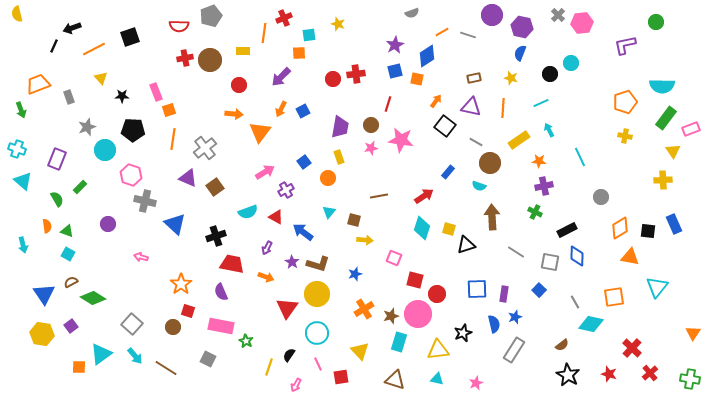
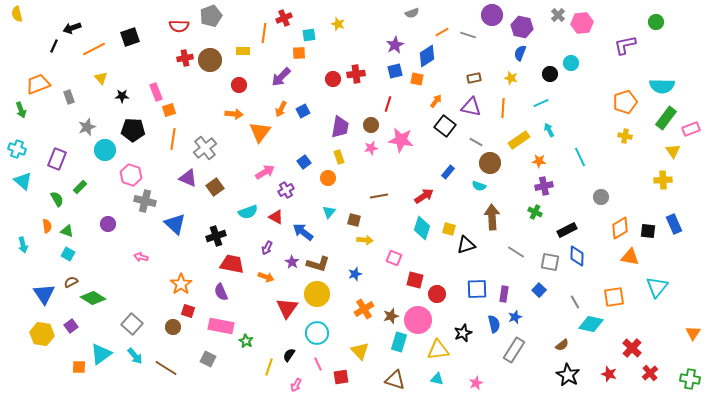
pink circle at (418, 314): moved 6 px down
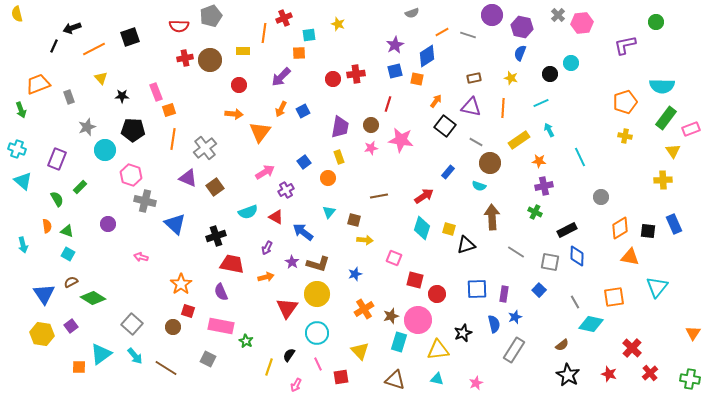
orange arrow at (266, 277): rotated 35 degrees counterclockwise
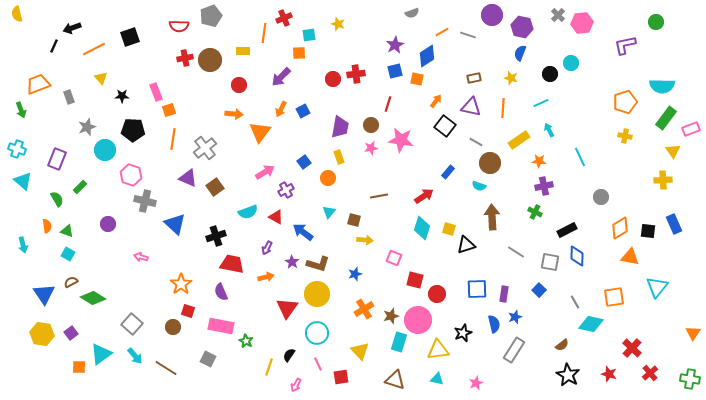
purple square at (71, 326): moved 7 px down
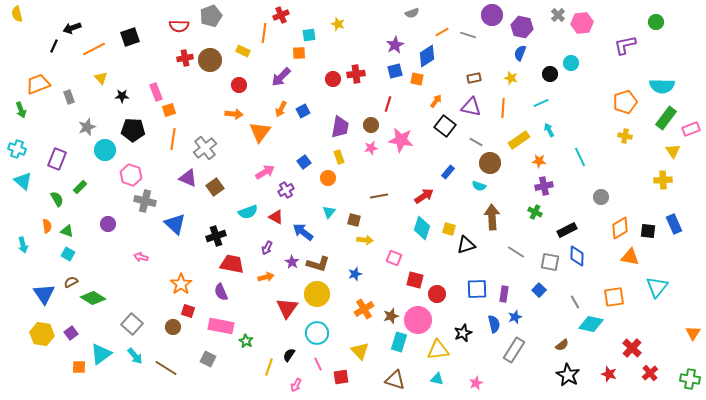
red cross at (284, 18): moved 3 px left, 3 px up
yellow rectangle at (243, 51): rotated 24 degrees clockwise
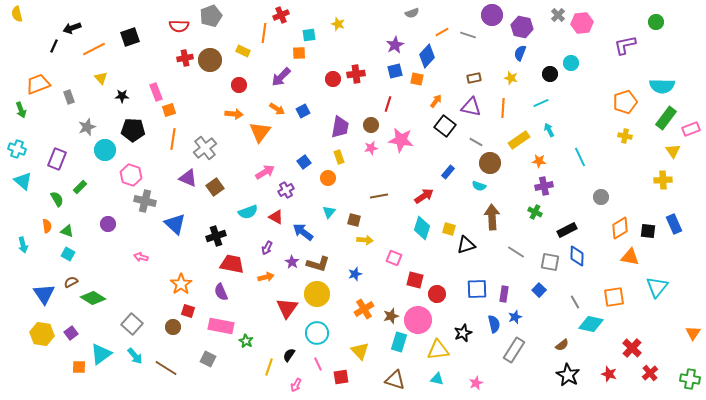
blue diamond at (427, 56): rotated 15 degrees counterclockwise
orange arrow at (281, 109): moved 4 px left; rotated 84 degrees counterclockwise
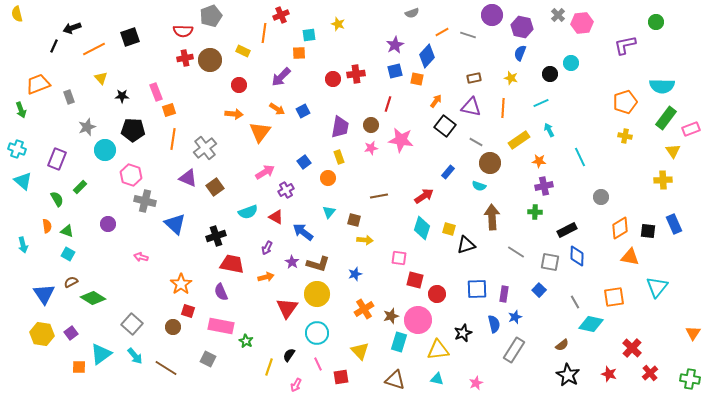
red semicircle at (179, 26): moved 4 px right, 5 px down
green cross at (535, 212): rotated 24 degrees counterclockwise
pink square at (394, 258): moved 5 px right; rotated 14 degrees counterclockwise
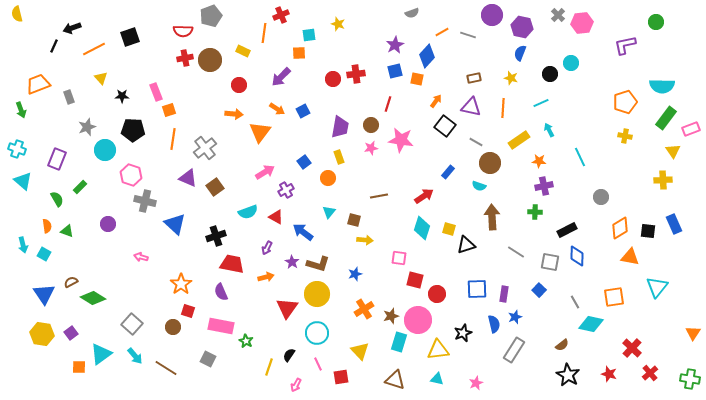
cyan square at (68, 254): moved 24 px left
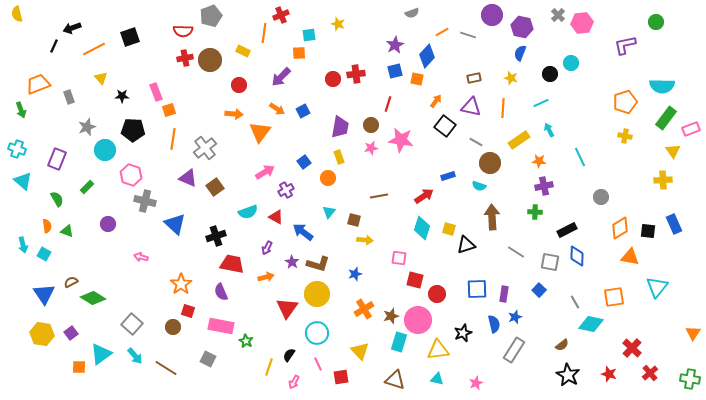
blue rectangle at (448, 172): moved 4 px down; rotated 32 degrees clockwise
green rectangle at (80, 187): moved 7 px right
pink arrow at (296, 385): moved 2 px left, 3 px up
